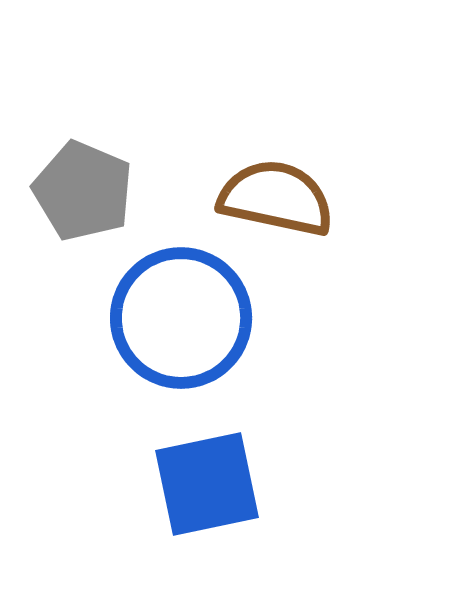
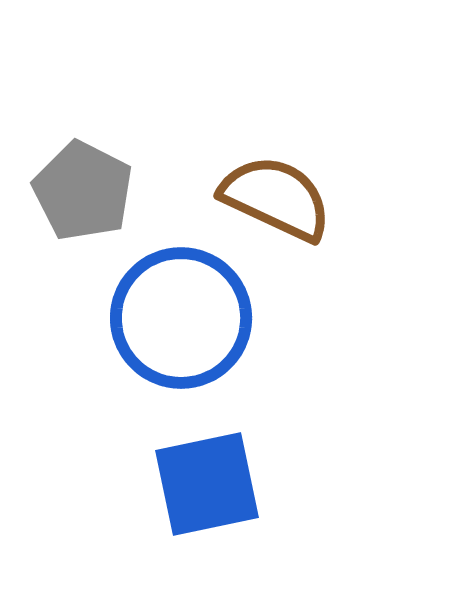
gray pentagon: rotated 4 degrees clockwise
brown semicircle: rotated 13 degrees clockwise
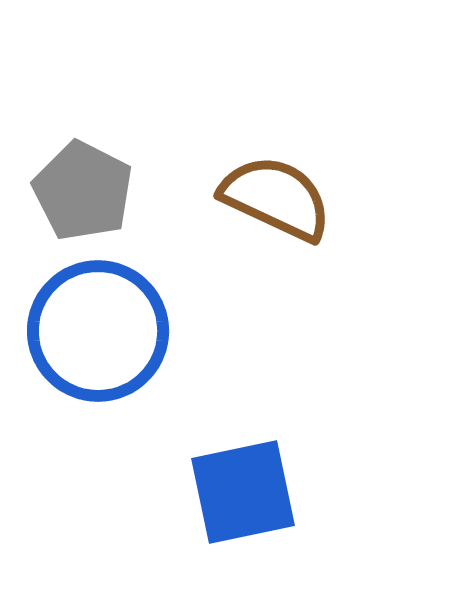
blue circle: moved 83 px left, 13 px down
blue square: moved 36 px right, 8 px down
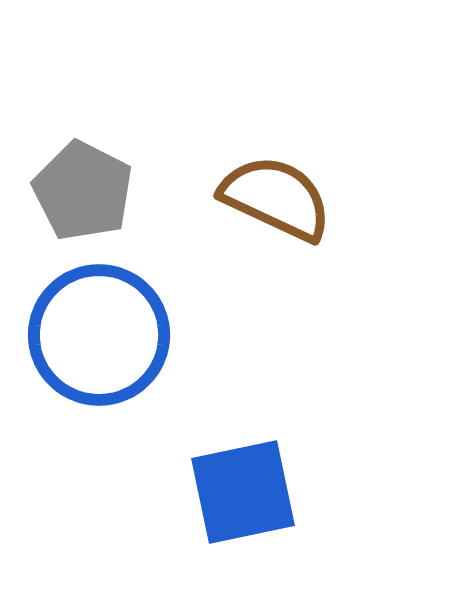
blue circle: moved 1 px right, 4 px down
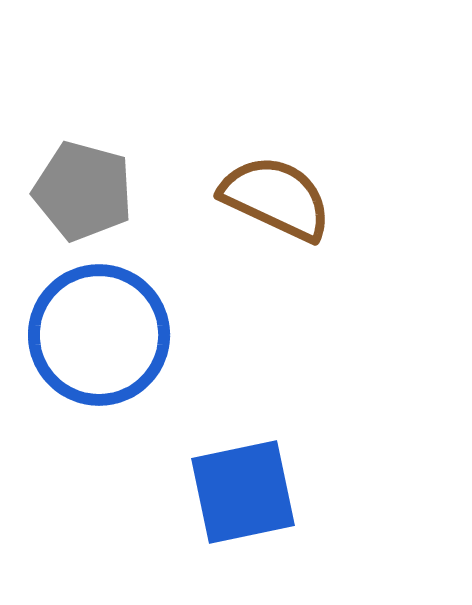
gray pentagon: rotated 12 degrees counterclockwise
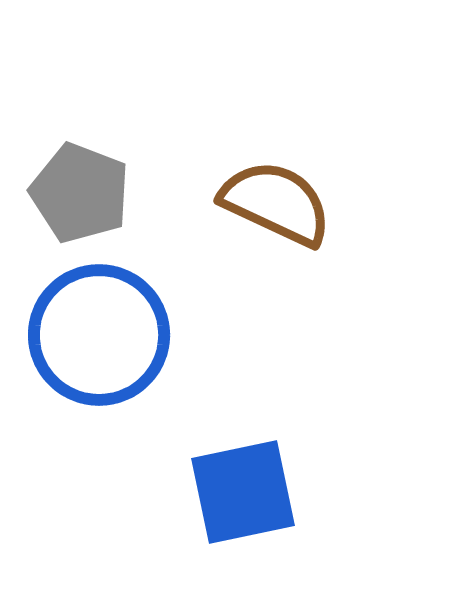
gray pentagon: moved 3 px left, 2 px down; rotated 6 degrees clockwise
brown semicircle: moved 5 px down
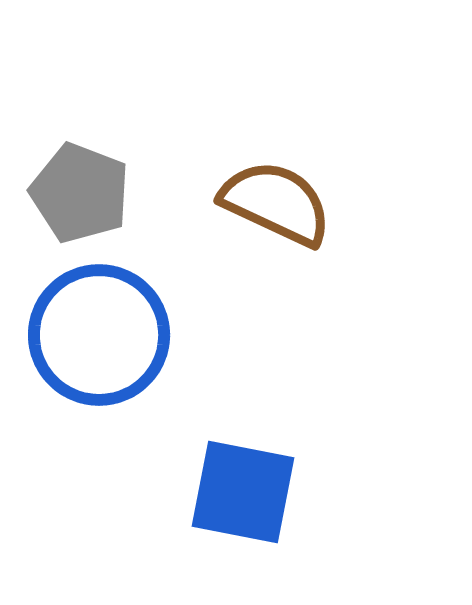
blue square: rotated 23 degrees clockwise
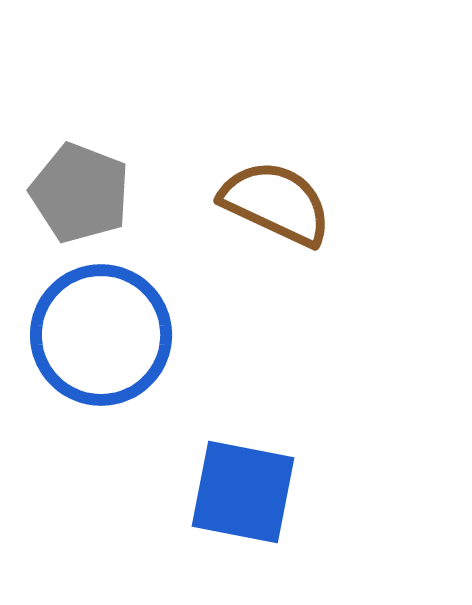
blue circle: moved 2 px right
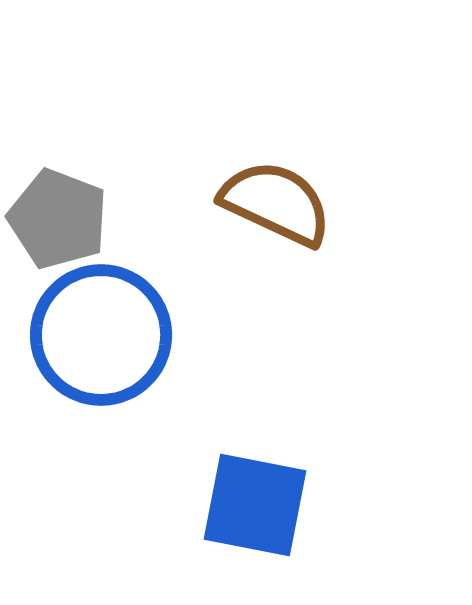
gray pentagon: moved 22 px left, 26 px down
blue square: moved 12 px right, 13 px down
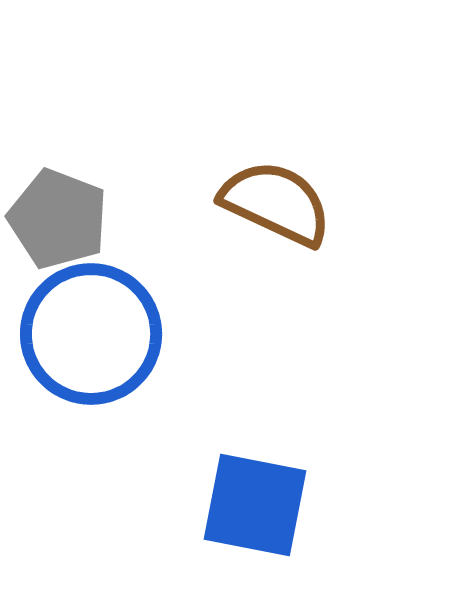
blue circle: moved 10 px left, 1 px up
